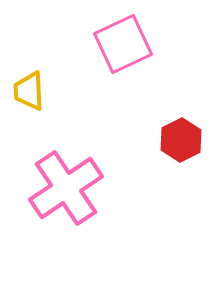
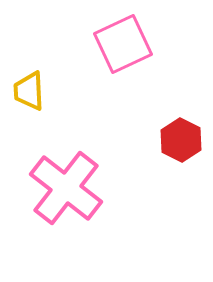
red hexagon: rotated 6 degrees counterclockwise
pink cross: rotated 18 degrees counterclockwise
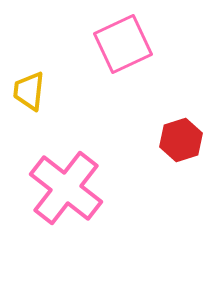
yellow trapezoid: rotated 9 degrees clockwise
red hexagon: rotated 15 degrees clockwise
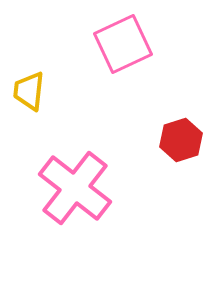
pink cross: moved 9 px right
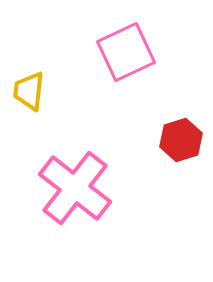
pink square: moved 3 px right, 8 px down
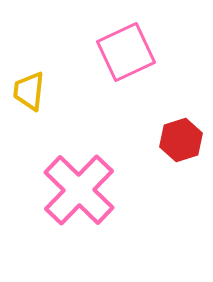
pink cross: moved 4 px right, 2 px down; rotated 6 degrees clockwise
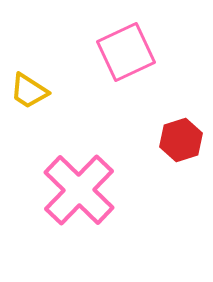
yellow trapezoid: rotated 63 degrees counterclockwise
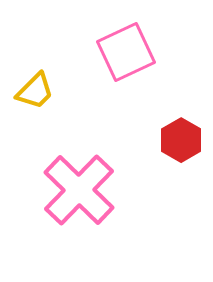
yellow trapezoid: moved 6 px right; rotated 78 degrees counterclockwise
red hexagon: rotated 12 degrees counterclockwise
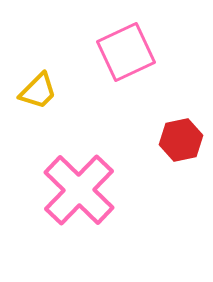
yellow trapezoid: moved 3 px right
red hexagon: rotated 18 degrees clockwise
